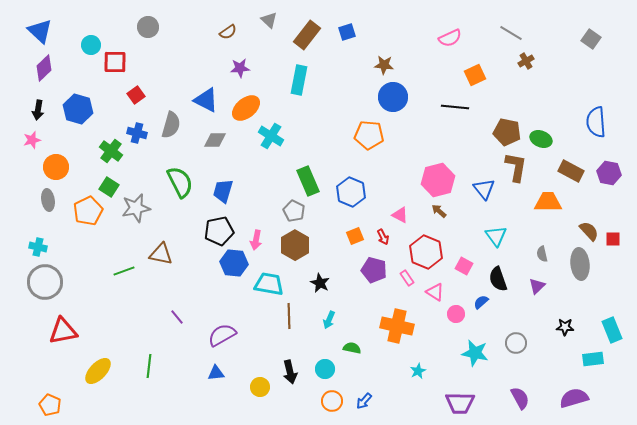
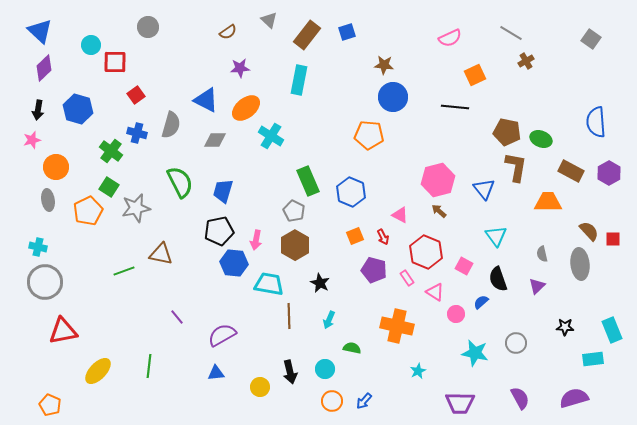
purple hexagon at (609, 173): rotated 20 degrees clockwise
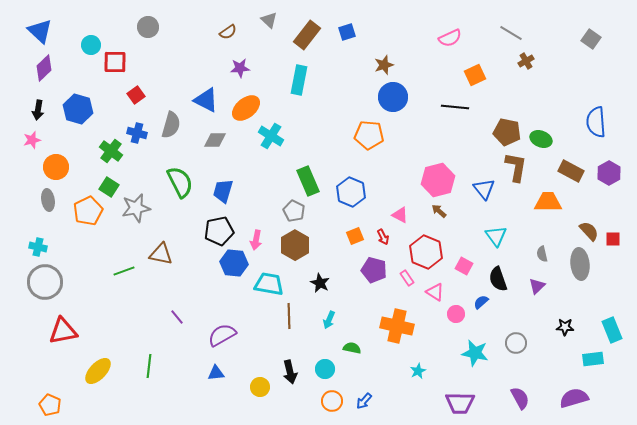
brown star at (384, 65): rotated 24 degrees counterclockwise
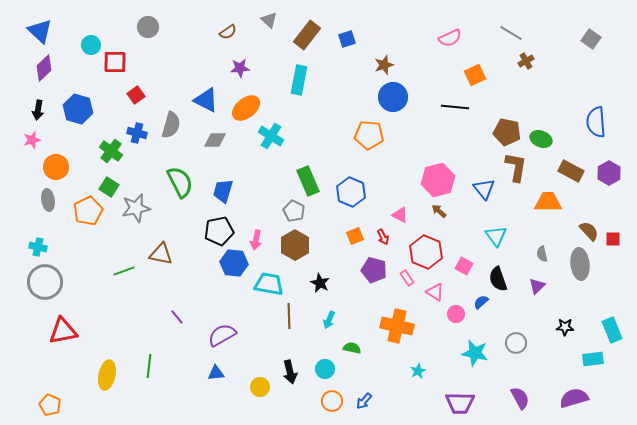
blue square at (347, 32): moved 7 px down
yellow ellipse at (98, 371): moved 9 px right, 4 px down; rotated 32 degrees counterclockwise
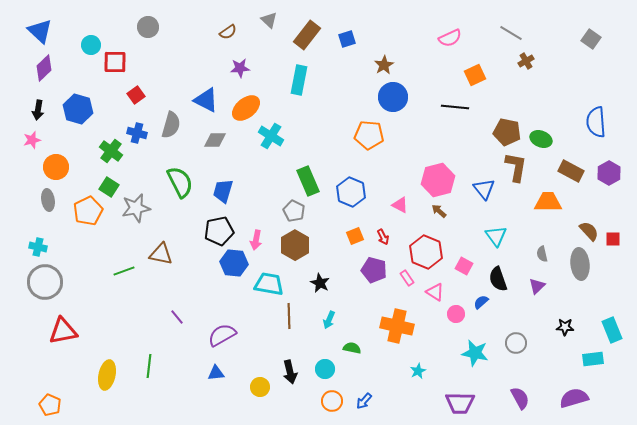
brown star at (384, 65): rotated 12 degrees counterclockwise
pink triangle at (400, 215): moved 10 px up
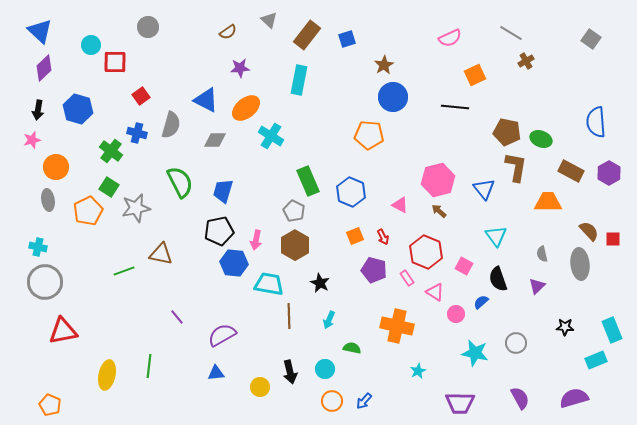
red square at (136, 95): moved 5 px right, 1 px down
cyan rectangle at (593, 359): moved 3 px right, 1 px down; rotated 15 degrees counterclockwise
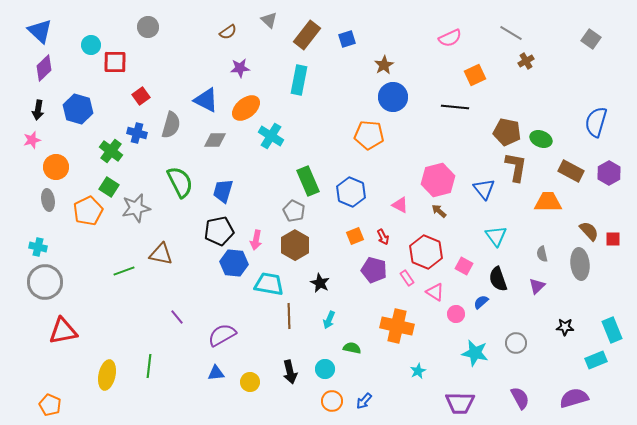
blue semicircle at (596, 122): rotated 20 degrees clockwise
yellow circle at (260, 387): moved 10 px left, 5 px up
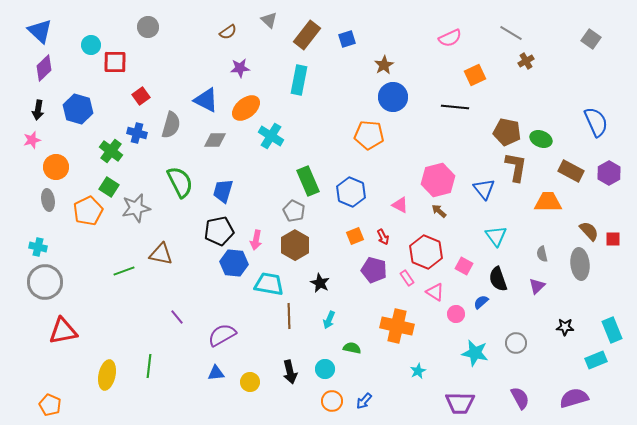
blue semicircle at (596, 122): rotated 140 degrees clockwise
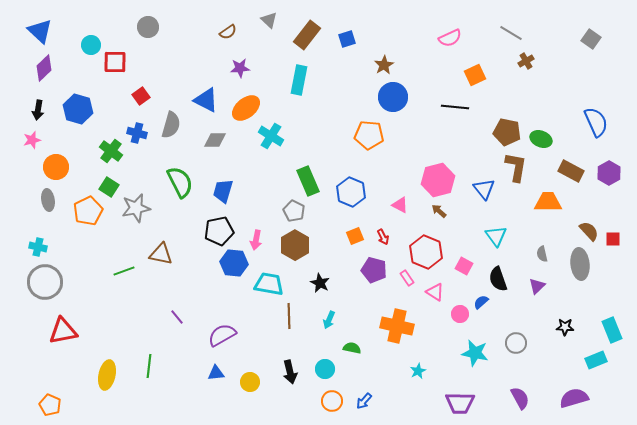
pink circle at (456, 314): moved 4 px right
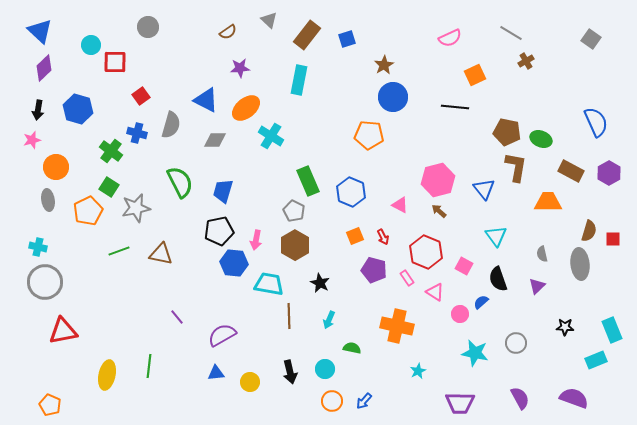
brown semicircle at (589, 231): rotated 60 degrees clockwise
green line at (124, 271): moved 5 px left, 20 px up
purple semicircle at (574, 398): rotated 36 degrees clockwise
